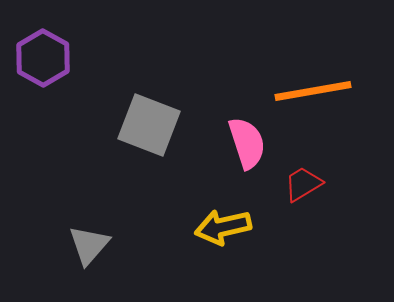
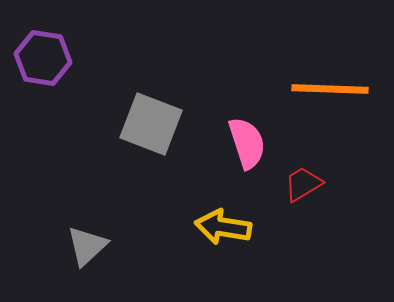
purple hexagon: rotated 20 degrees counterclockwise
orange line: moved 17 px right, 2 px up; rotated 12 degrees clockwise
gray square: moved 2 px right, 1 px up
yellow arrow: rotated 22 degrees clockwise
gray triangle: moved 2 px left, 1 px down; rotated 6 degrees clockwise
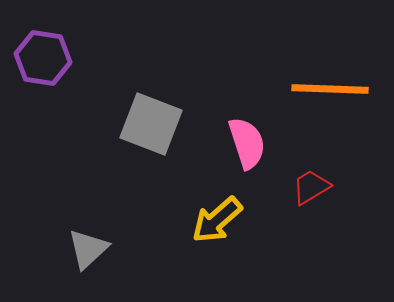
red trapezoid: moved 8 px right, 3 px down
yellow arrow: moved 6 px left, 7 px up; rotated 50 degrees counterclockwise
gray triangle: moved 1 px right, 3 px down
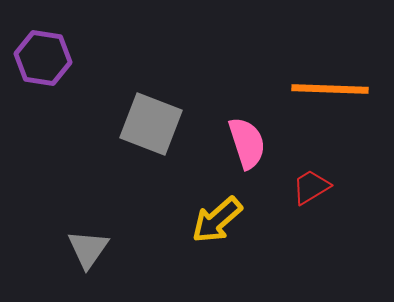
gray triangle: rotated 12 degrees counterclockwise
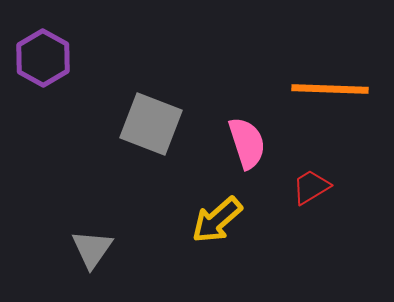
purple hexagon: rotated 20 degrees clockwise
gray triangle: moved 4 px right
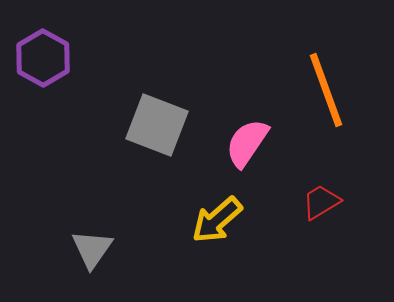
orange line: moved 4 px left, 1 px down; rotated 68 degrees clockwise
gray square: moved 6 px right, 1 px down
pink semicircle: rotated 128 degrees counterclockwise
red trapezoid: moved 10 px right, 15 px down
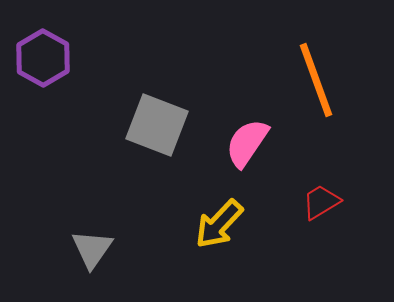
orange line: moved 10 px left, 10 px up
yellow arrow: moved 2 px right, 4 px down; rotated 6 degrees counterclockwise
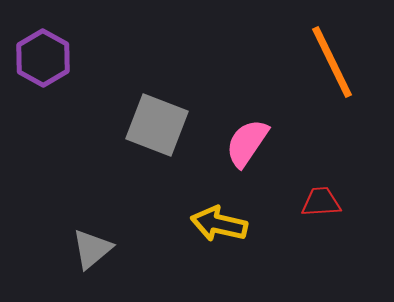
orange line: moved 16 px right, 18 px up; rotated 6 degrees counterclockwise
red trapezoid: rotated 27 degrees clockwise
yellow arrow: rotated 60 degrees clockwise
gray triangle: rotated 15 degrees clockwise
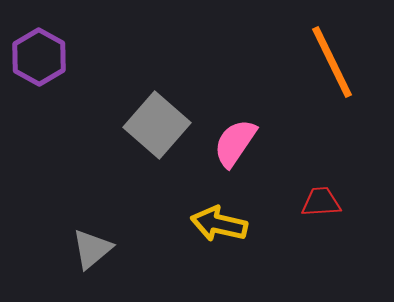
purple hexagon: moved 4 px left, 1 px up
gray square: rotated 20 degrees clockwise
pink semicircle: moved 12 px left
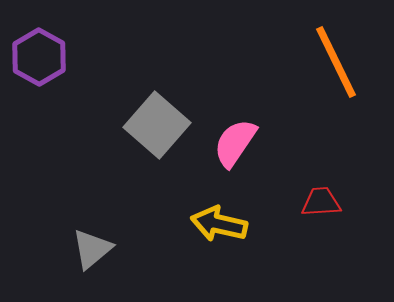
orange line: moved 4 px right
